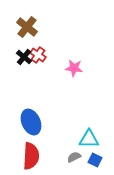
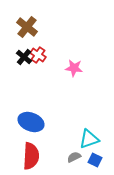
blue ellipse: rotated 45 degrees counterclockwise
cyan triangle: rotated 20 degrees counterclockwise
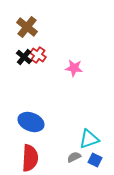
red semicircle: moved 1 px left, 2 px down
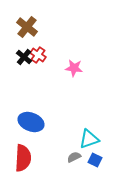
red semicircle: moved 7 px left
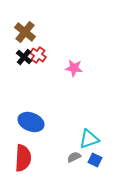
brown cross: moved 2 px left, 5 px down
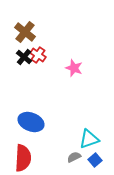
pink star: rotated 12 degrees clockwise
blue square: rotated 24 degrees clockwise
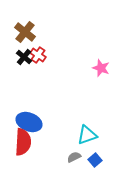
pink star: moved 27 px right
blue ellipse: moved 2 px left
cyan triangle: moved 2 px left, 4 px up
red semicircle: moved 16 px up
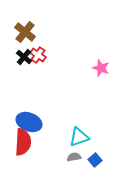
cyan triangle: moved 8 px left, 2 px down
gray semicircle: rotated 16 degrees clockwise
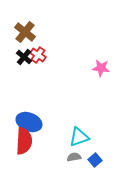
pink star: rotated 12 degrees counterclockwise
red semicircle: moved 1 px right, 1 px up
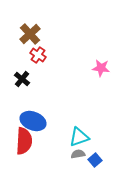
brown cross: moved 5 px right, 2 px down; rotated 10 degrees clockwise
black cross: moved 2 px left, 22 px down
blue ellipse: moved 4 px right, 1 px up
gray semicircle: moved 4 px right, 3 px up
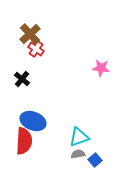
red cross: moved 2 px left, 6 px up
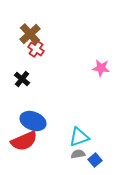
red semicircle: rotated 64 degrees clockwise
